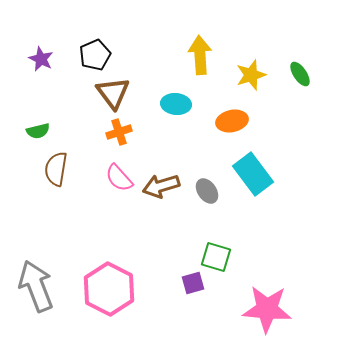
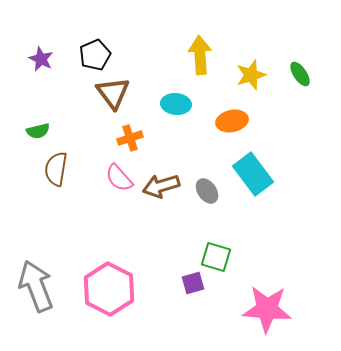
orange cross: moved 11 px right, 6 px down
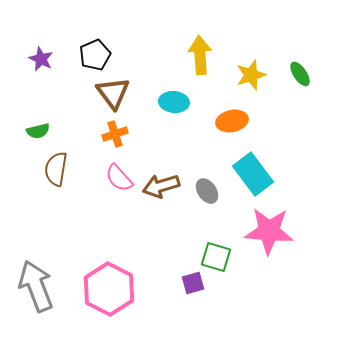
cyan ellipse: moved 2 px left, 2 px up
orange cross: moved 15 px left, 4 px up
pink star: moved 2 px right, 78 px up
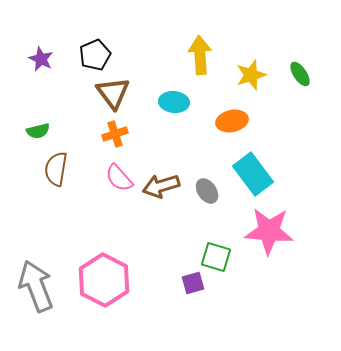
pink hexagon: moved 5 px left, 9 px up
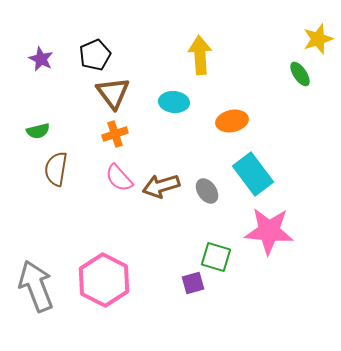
yellow star: moved 67 px right, 36 px up
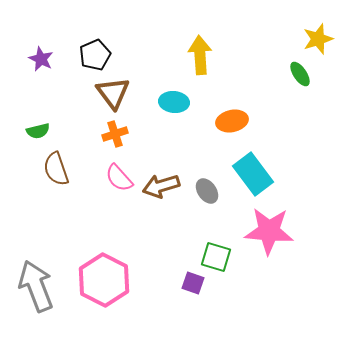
brown semicircle: rotated 28 degrees counterclockwise
purple square: rotated 35 degrees clockwise
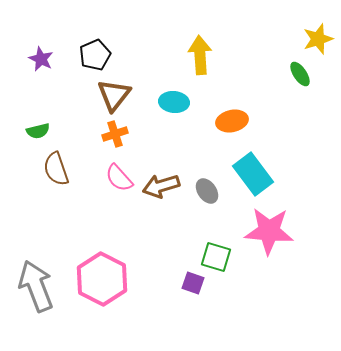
brown triangle: moved 1 px right, 2 px down; rotated 15 degrees clockwise
pink hexagon: moved 2 px left, 1 px up
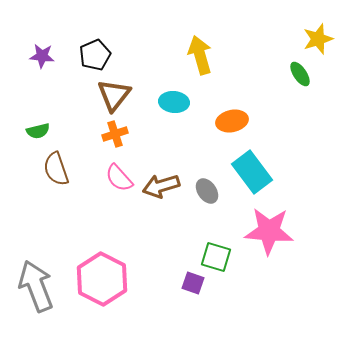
yellow arrow: rotated 12 degrees counterclockwise
purple star: moved 1 px right, 3 px up; rotated 20 degrees counterclockwise
cyan rectangle: moved 1 px left, 2 px up
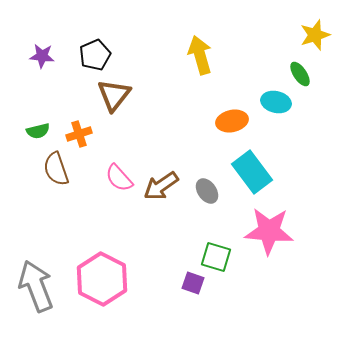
yellow star: moved 3 px left, 4 px up
cyan ellipse: moved 102 px right; rotated 8 degrees clockwise
orange cross: moved 36 px left
brown arrow: rotated 18 degrees counterclockwise
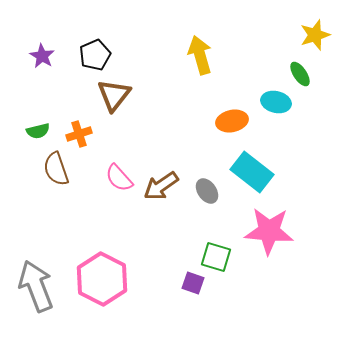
purple star: rotated 25 degrees clockwise
cyan rectangle: rotated 15 degrees counterclockwise
